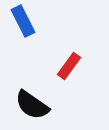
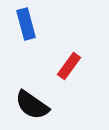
blue rectangle: moved 3 px right, 3 px down; rotated 12 degrees clockwise
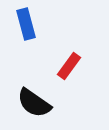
black semicircle: moved 2 px right, 2 px up
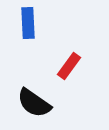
blue rectangle: moved 2 px right, 1 px up; rotated 12 degrees clockwise
